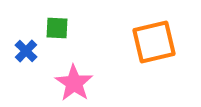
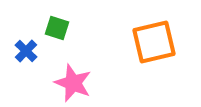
green square: rotated 15 degrees clockwise
pink star: moved 1 px left; rotated 12 degrees counterclockwise
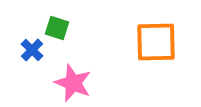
orange square: moved 2 px right; rotated 12 degrees clockwise
blue cross: moved 6 px right, 1 px up
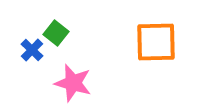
green square: moved 1 px left, 5 px down; rotated 20 degrees clockwise
pink star: rotated 6 degrees counterclockwise
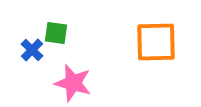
green square: rotated 30 degrees counterclockwise
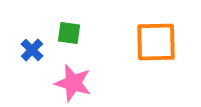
green square: moved 13 px right
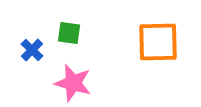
orange square: moved 2 px right
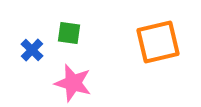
orange square: rotated 12 degrees counterclockwise
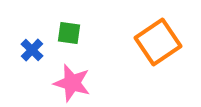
orange square: rotated 21 degrees counterclockwise
pink star: moved 1 px left
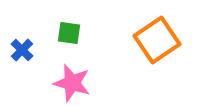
orange square: moved 1 px left, 2 px up
blue cross: moved 10 px left
